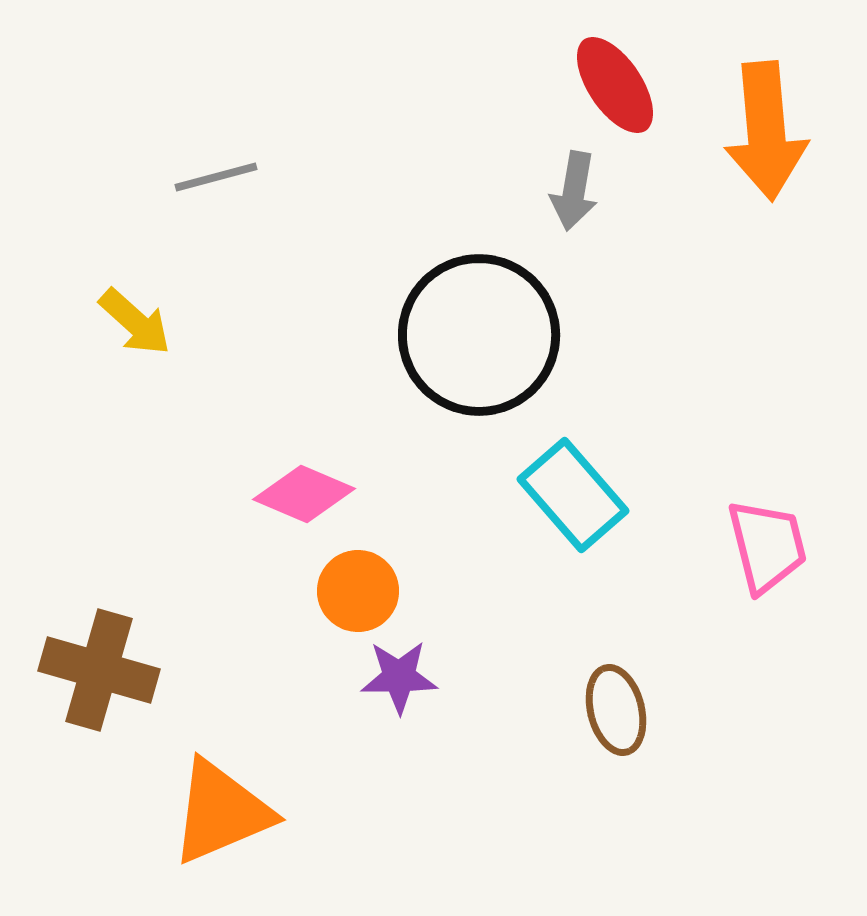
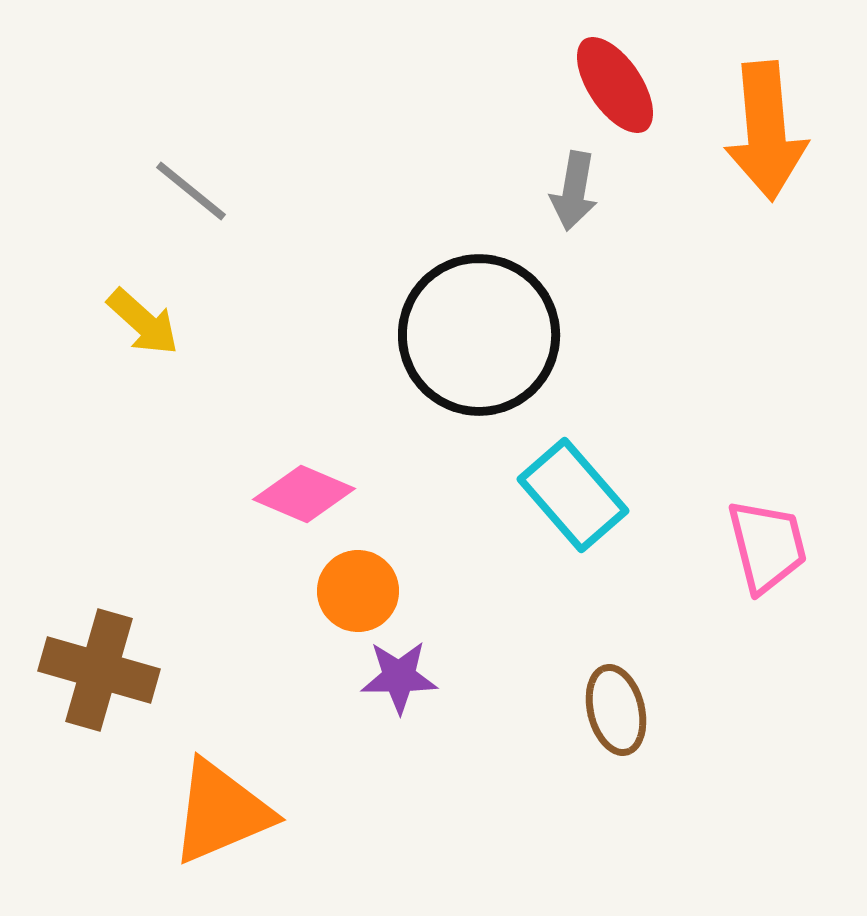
gray line: moved 25 px left, 14 px down; rotated 54 degrees clockwise
yellow arrow: moved 8 px right
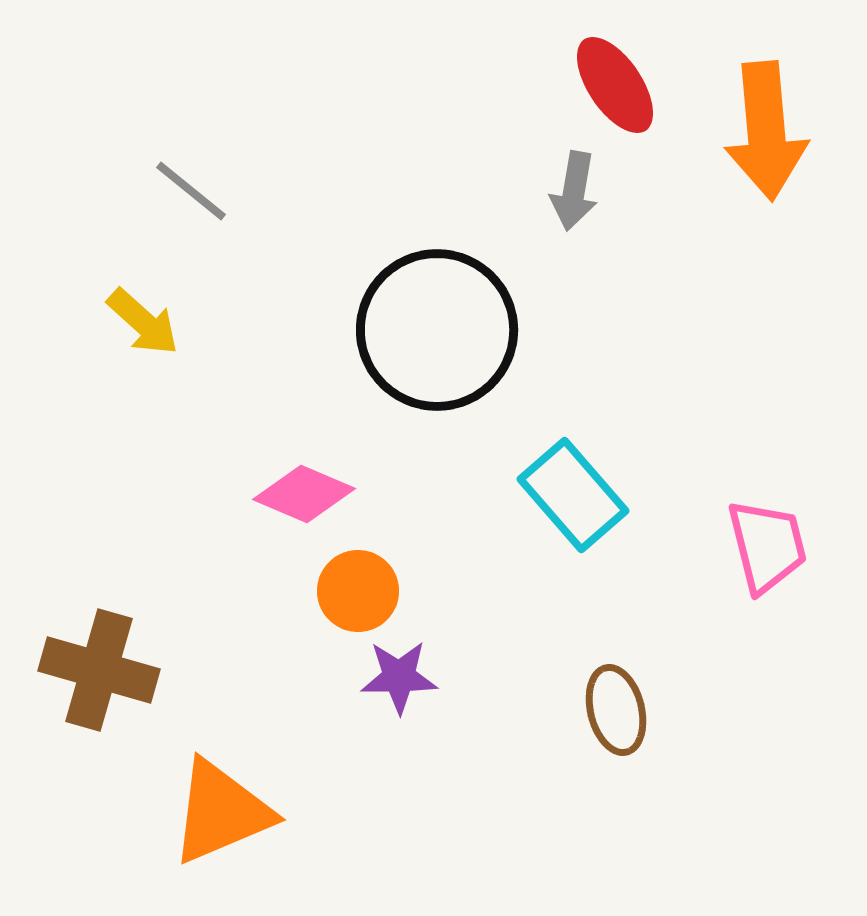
black circle: moved 42 px left, 5 px up
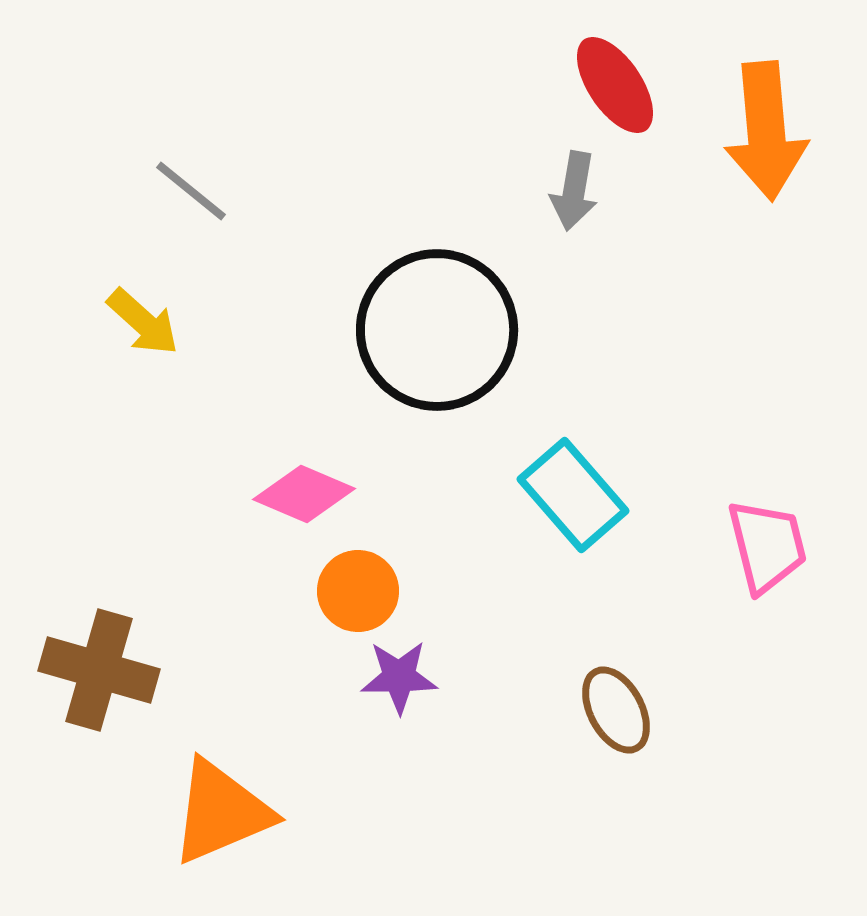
brown ellipse: rotated 14 degrees counterclockwise
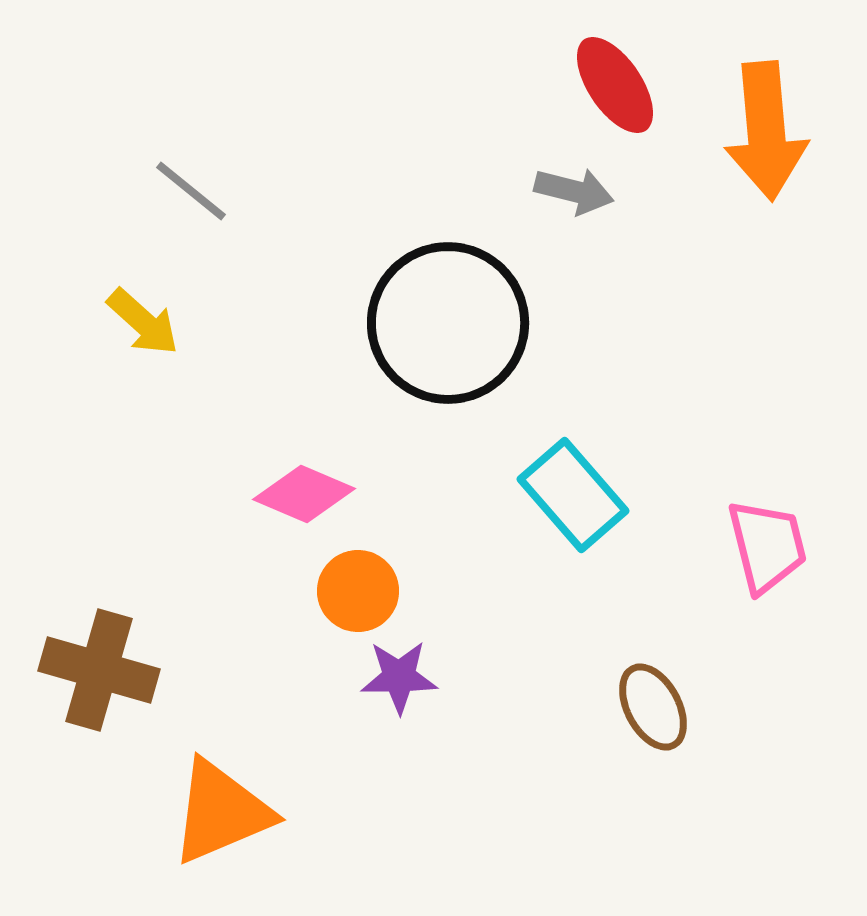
gray arrow: rotated 86 degrees counterclockwise
black circle: moved 11 px right, 7 px up
brown ellipse: moved 37 px right, 3 px up
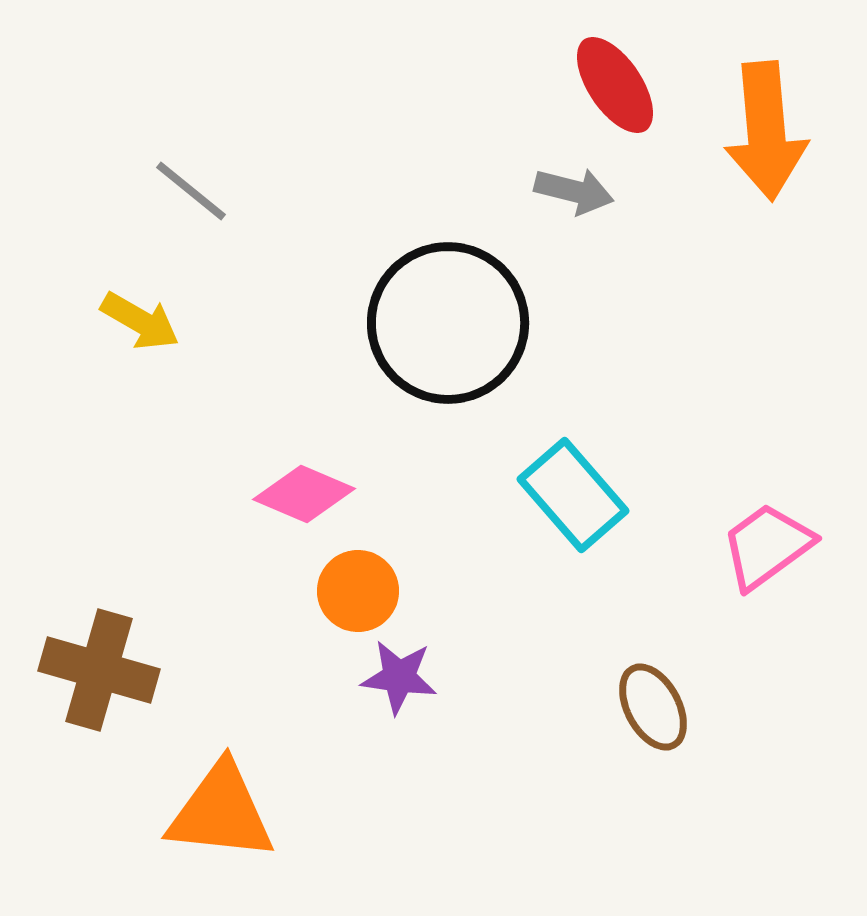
yellow arrow: moved 3 px left, 1 px up; rotated 12 degrees counterclockwise
pink trapezoid: rotated 112 degrees counterclockwise
purple star: rotated 8 degrees clockwise
orange triangle: rotated 29 degrees clockwise
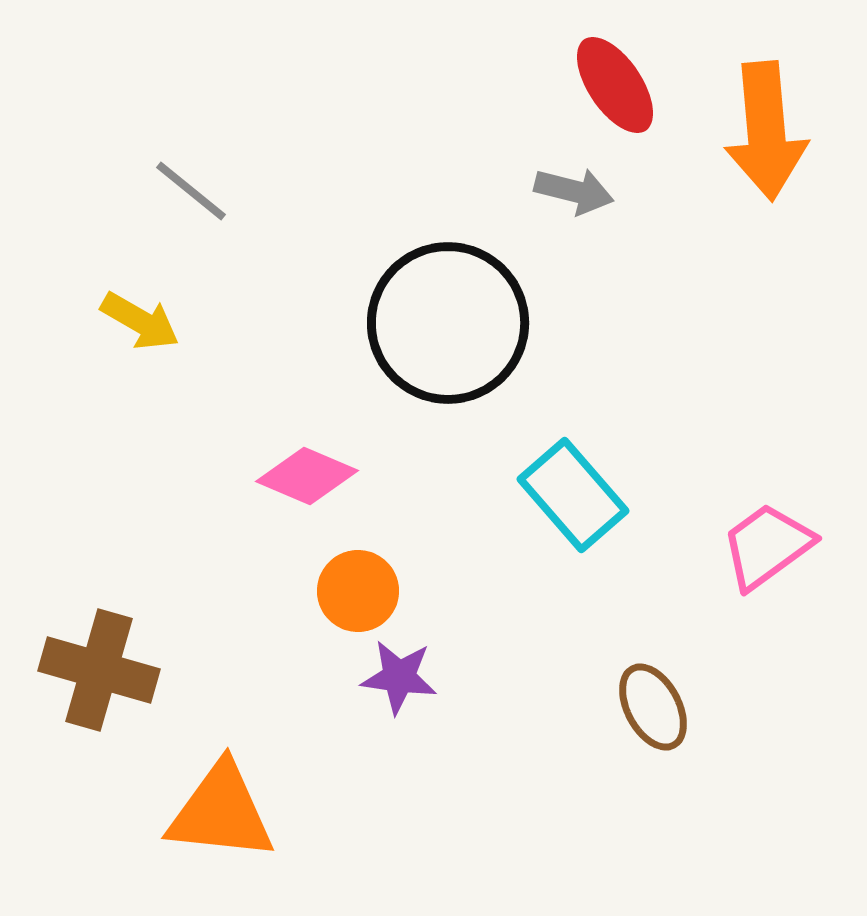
pink diamond: moved 3 px right, 18 px up
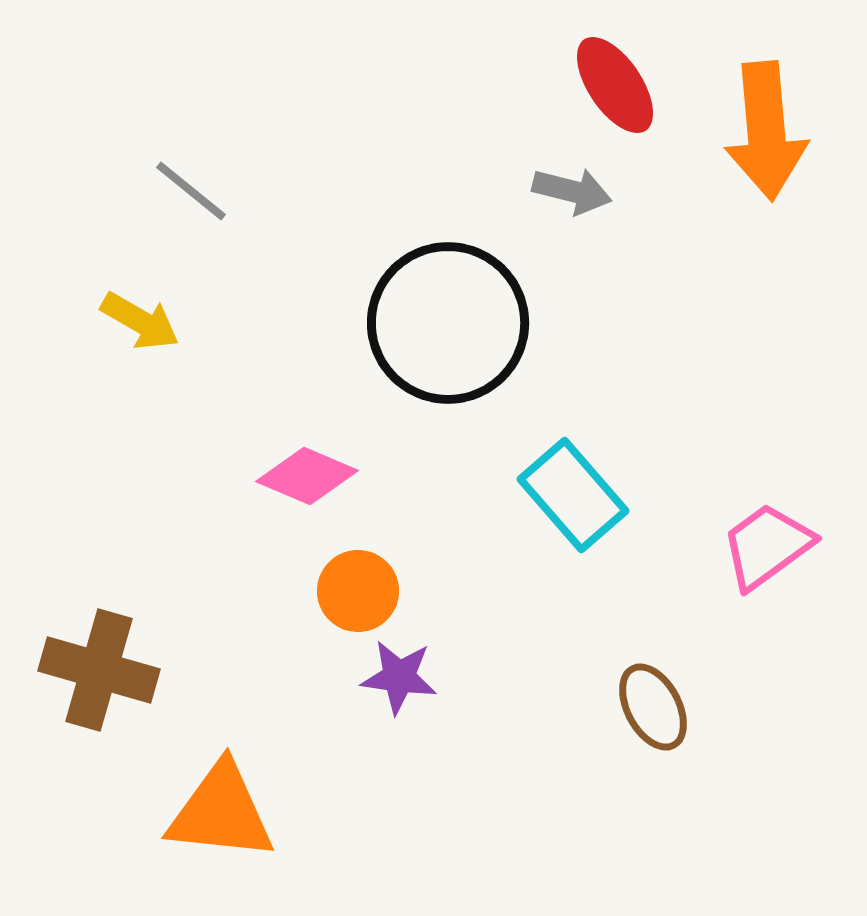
gray arrow: moved 2 px left
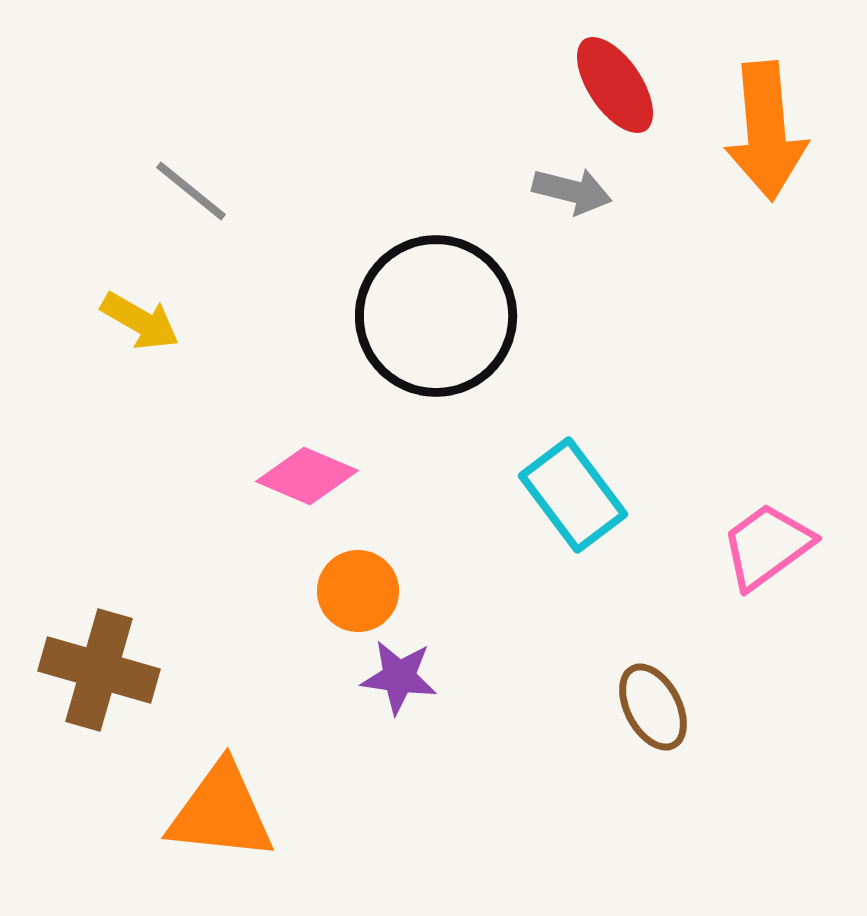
black circle: moved 12 px left, 7 px up
cyan rectangle: rotated 4 degrees clockwise
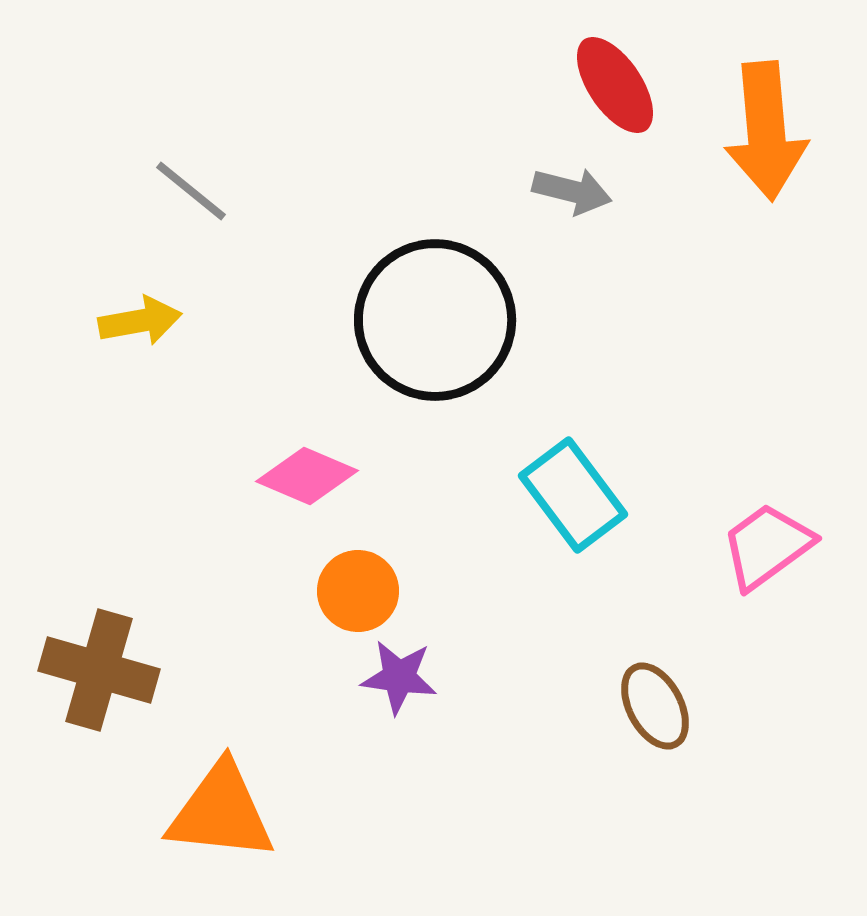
black circle: moved 1 px left, 4 px down
yellow arrow: rotated 40 degrees counterclockwise
brown ellipse: moved 2 px right, 1 px up
